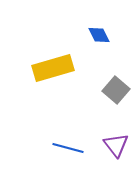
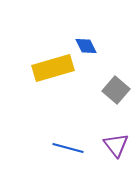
blue diamond: moved 13 px left, 11 px down
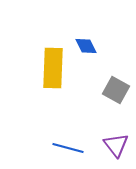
yellow rectangle: rotated 72 degrees counterclockwise
gray square: rotated 12 degrees counterclockwise
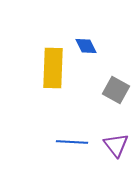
blue line: moved 4 px right, 6 px up; rotated 12 degrees counterclockwise
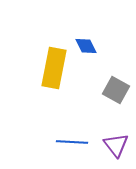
yellow rectangle: moved 1 px right; rotated 9 degrees clockwise
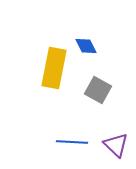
gray square: moved 18 px left
purple triangle: rotated 8 degrees counterclockwise
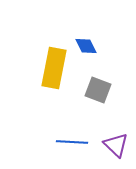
gray square: rotated 8 degrees counterclockwise
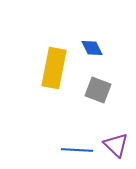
blue diamond: moved 6 px right, 2 px down
blue line: moved 5 px right, 8 px down
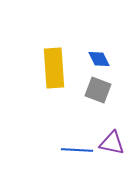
blue diamond: moved 7 px right, 11 px down
yellow rectangle: rotated 15 degrees counterclockwise
purple triangle: moved 4 px left, 2 px up; rotated 32 degrees counterclockwise
